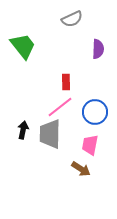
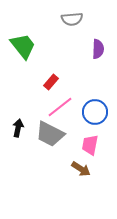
gray semicircle: rotated 20 degrees clockwise
red rectangle: moved 15 px left; rotated 42 degrees clockwise
black arrow: moved 5 px left, 2 px up
gray trapezoid: rotated 64 degrees counterclockwise
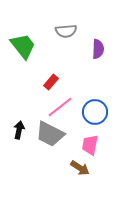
gray semicircle: moved 6 px left, 12 px down
black arrow: moved 1 px right, 2 px down
brown arrow: moved 1 px left, 1 px up
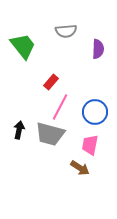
pink line: rotated 24 degrees counterclockwise
gray trapezoid: rotated 12 degrees counterclockwise
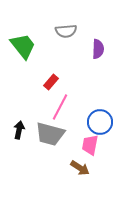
blue circle: moved 5 px right, 10 px down
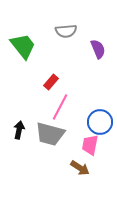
purple semicircle: rotated 24 degrees counterclockwise
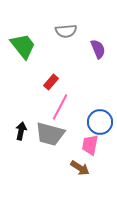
black arrow: moved 2 px right, 1 px down
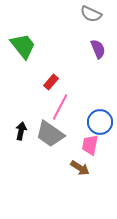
gray semicircle: moved 25 px right, 17 px up; rotated 30 degrees clockwise
gray trapezoid: rotated 20 degrees clockwise
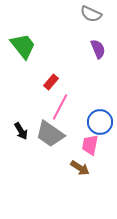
black arrow: rotated 138 degrees clockwise
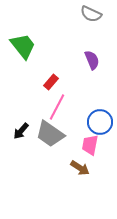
purple semicircle: moved 6 px left, 11 px down
pink line: moved 3 px left
black arrow: rotated 72 degrees clockwise
